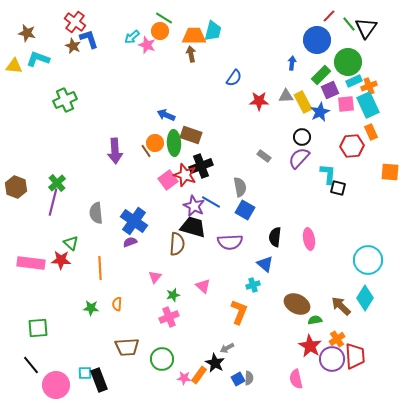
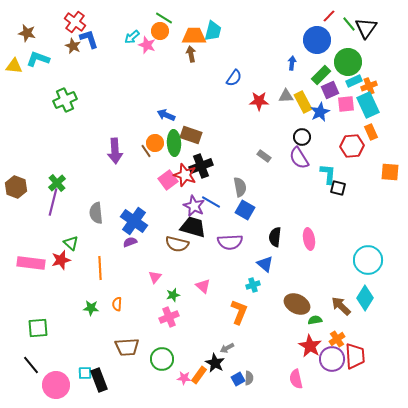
purple semicircle at (299, 158): rotated 75 degrees counterclockwise
brown semicircle at (177, 244): rotated 100 degrees clockwise
red star at (61, 260): rotated 18 degrees counterclockwise
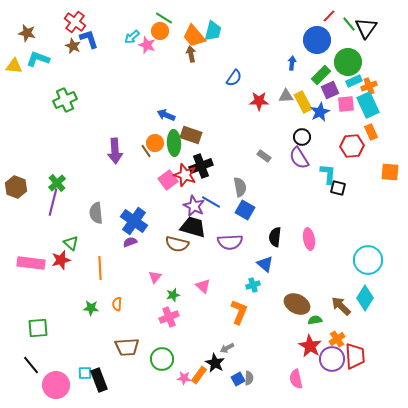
orange trapezoid at (194, 36): rotated 130 degrees counterclockwise
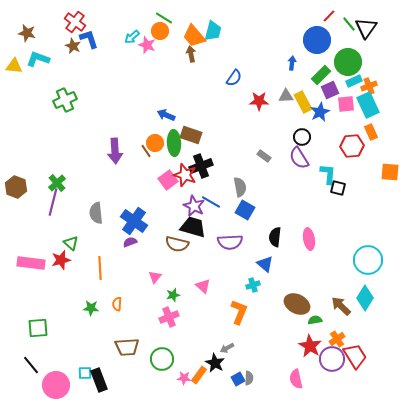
red trapezoid at (355, 356): rotated 28 degrees counterclockwise
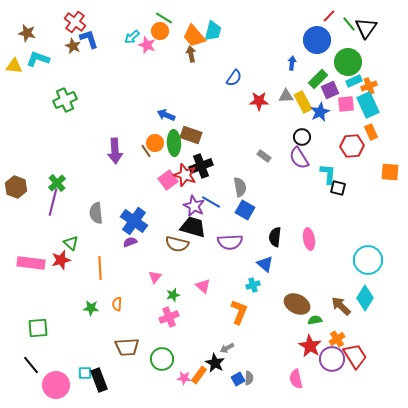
green rectangle at (321, 75): moved 3 px left, 4 px down
